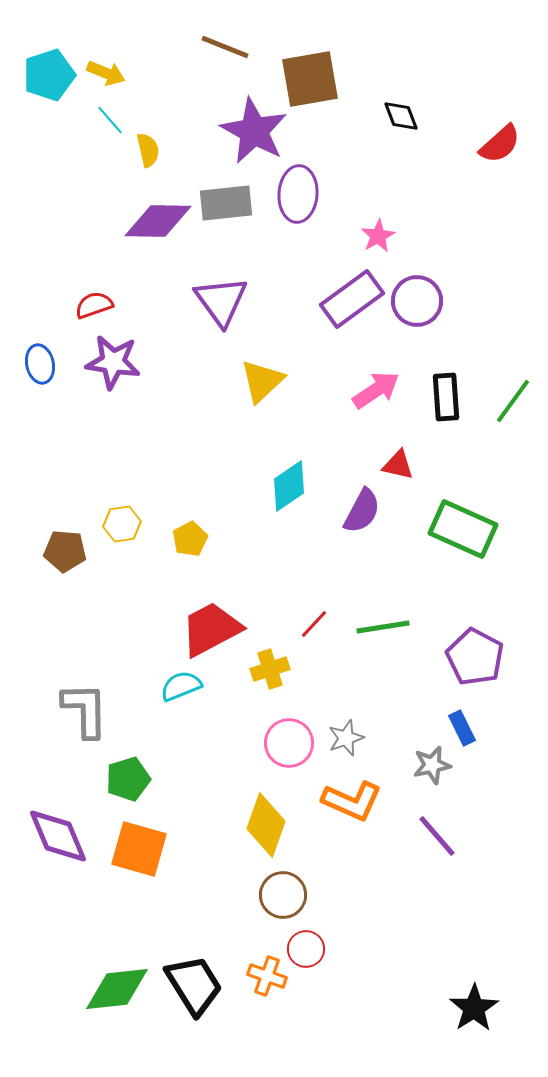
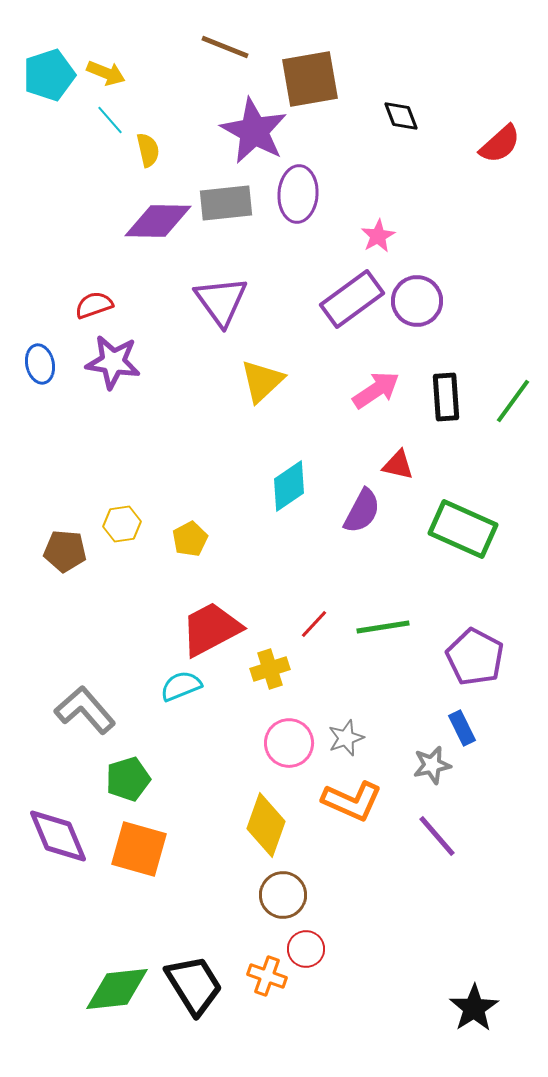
gray L-shape at (85, 710): rotated 40 degrees counterclockwise
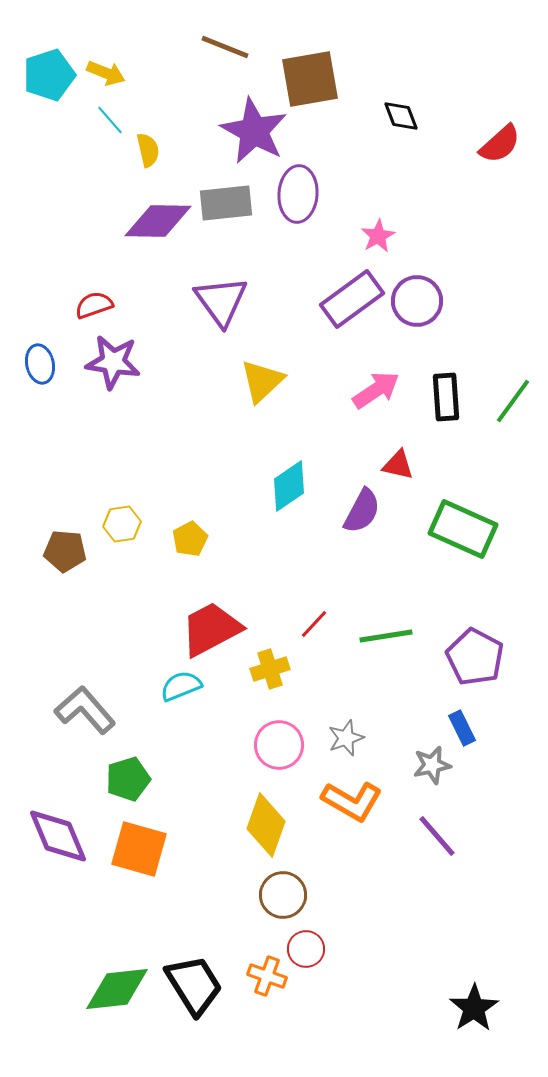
green line at (383, 627): moved 3 px right, 9 px down
pink circle at (289, 743): moved 10 px left, 2 px down
orange L-shape at (352, 801): rotated 6 degrees clockwise
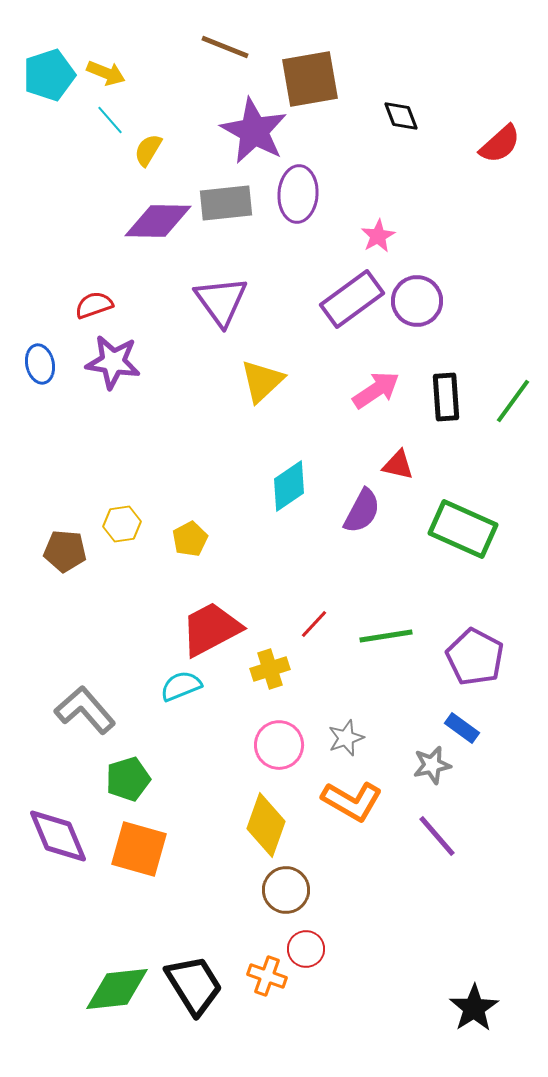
yellow semicircle at (148, 150): rotated 136 degrees counterclockwise
blue rectangle at (462, 728): rotated 28 degrees counterclockwise
brown circle at (283, 895): moved 3 px right, 5 px up
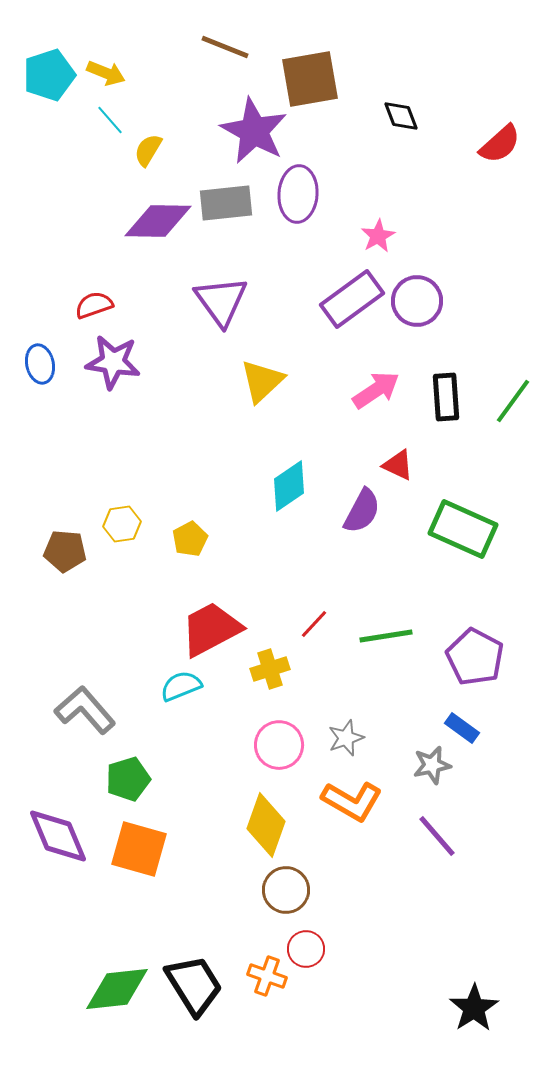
red triangle at (398, 465): rotated 12 degrees clockwise
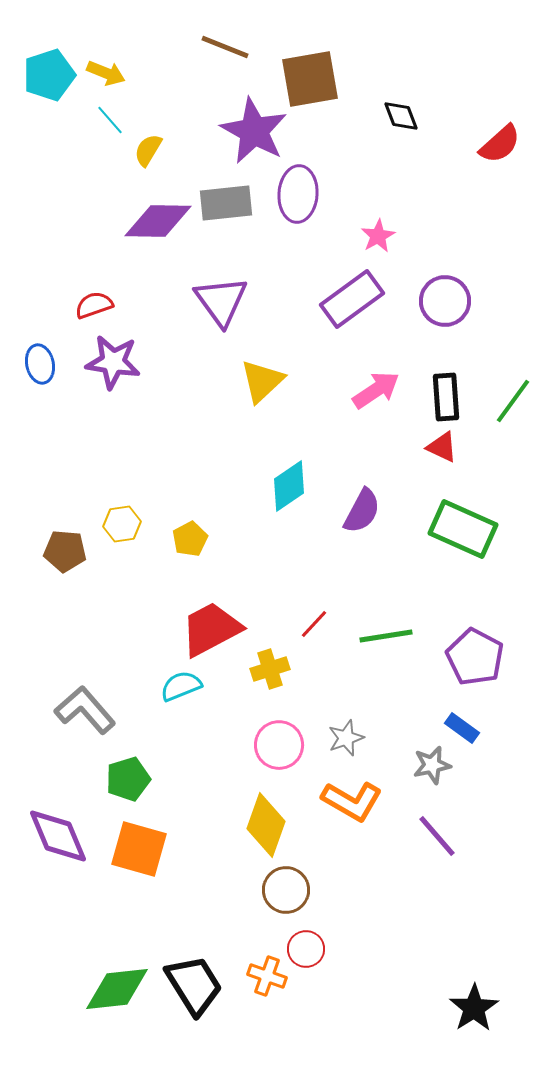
purple circle at (417, 301): moved 28 px right
red triangle at (398, 465): moved 44 px right, 18 px up
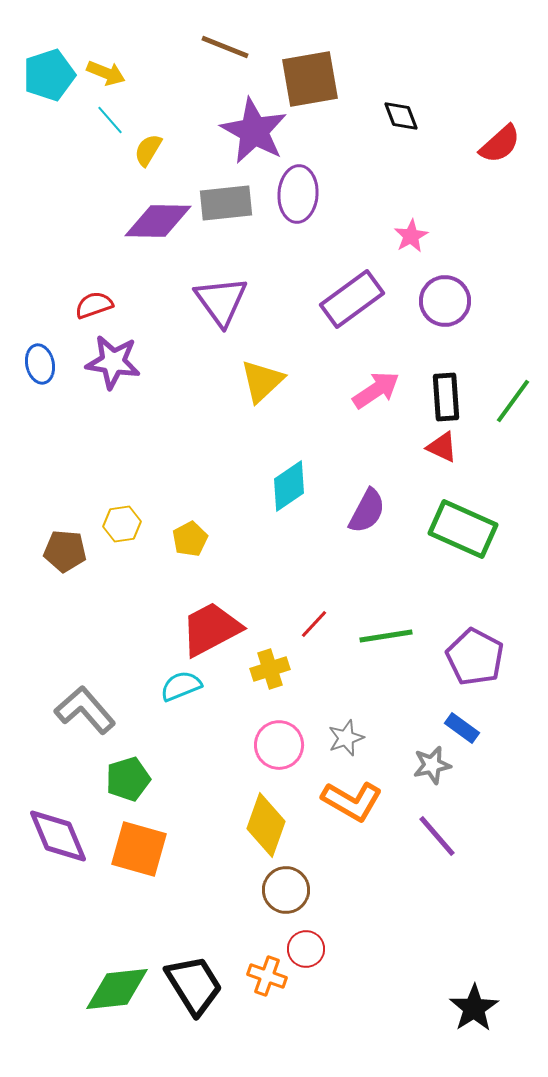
pink star at (378, 236): moved 33 px right
purple semicircle at (362, 511): moved 5 px right
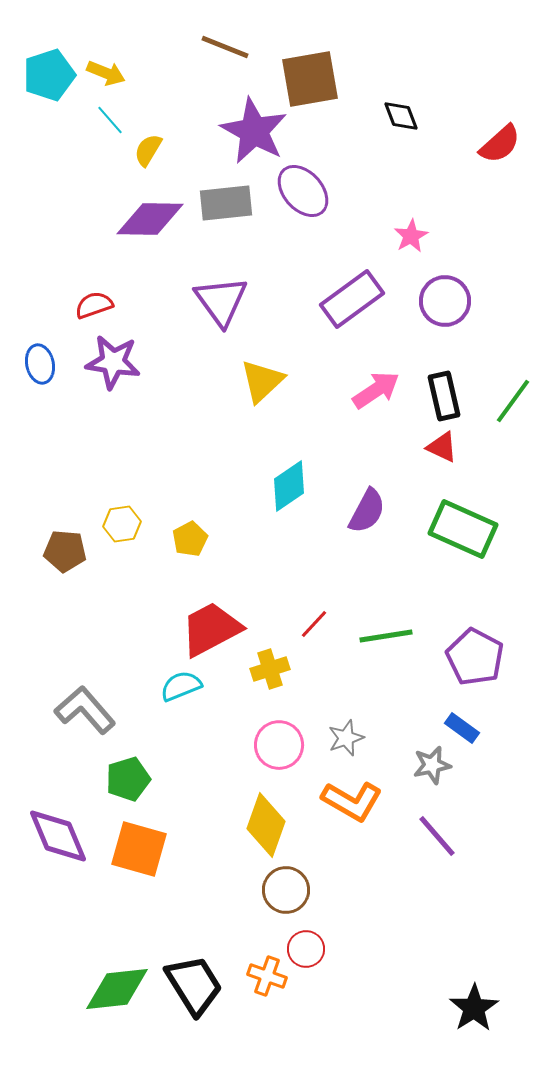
purple ellipse at (298, 194): moved 5 px right, 3 px up; rotated 46 degrees counterclockwise
purple diamond at (158, 221): moved 8 px left, 2 px up
black rectangle at (446, 397): moved 2 px left, 1 px up; rotated 9 degrees counterclockwise
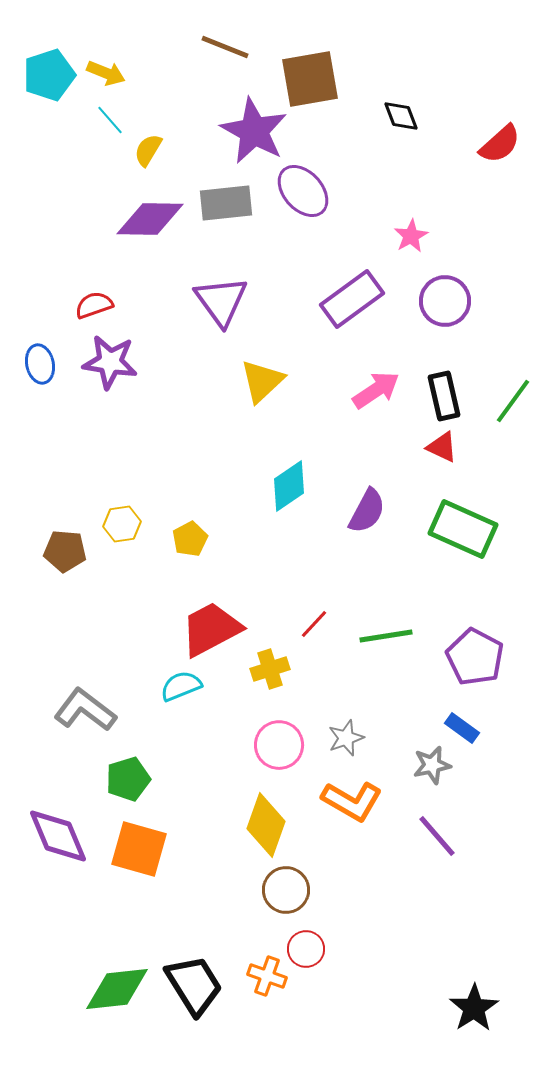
purple star at (113, 362): moved 3 px left
gray L-shape at (85, 710): rotated 12 degrees counterclockwise
